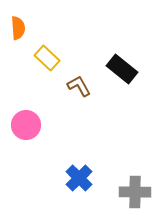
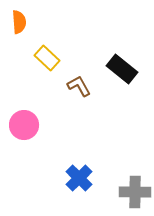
orange semicircle: moved 1 px right, 6 px up
pink circle: moved 2 px left
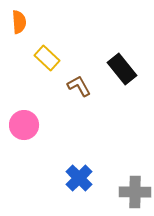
black rectangle: rotated 12 degrees clockwise
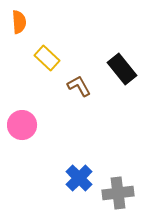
pink circle: moved 2 px left
gray cross: moved 17 px left, 1 px down; rotated 8 degrees counterclockwise
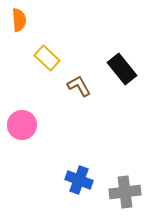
orange semicircle: moved 2 px up
blue cross: moved 2 px down; rotated 24 degrees counterclockwise
gray cross: moved 7 px right, 1 px up
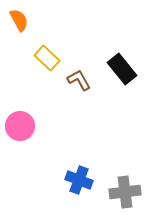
orange semicircle: rotated 25 degrees counterclockwise
brown L-shape: moved 6 px up
pink circle: moved 2 px left, 1 px down
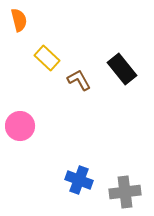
orange semicircle: rotated 15 degrees clockwise
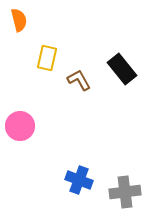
yellow rectangle: rotated 60 degrees clockwise
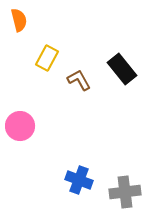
yellow rectangle: rotated 15 degrees clockwise
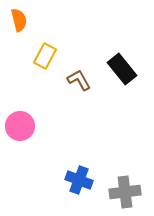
yellow rectangle: moved 2 px left, 2 px up
